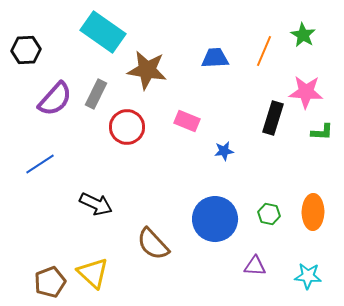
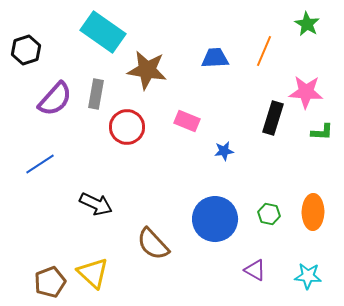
green star: moved 4 px right, 11 px up
black hexagon: rotated 16 degrees counterclockwise
gray rectangle: rotated 16 degrees counterclockwise
purple triangle: moved 4 px down; rotated 25 degrees clockwise
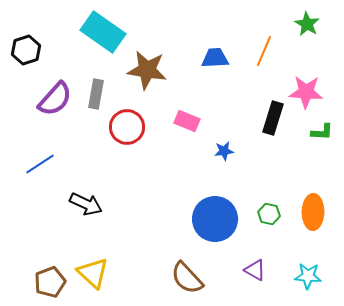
black arrow: moved 10 px left
brown semicircle: moved 34 px right, 34 px down
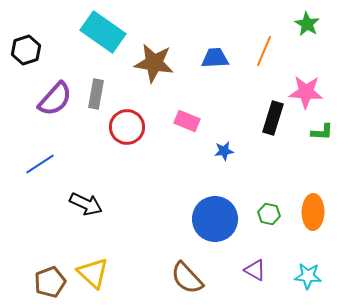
brown star: moved 7 px right, 7 px up
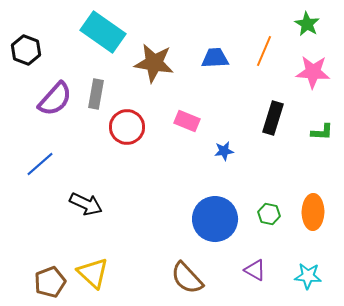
black hexagon: rotated 20 degrees counterclockwise
pink star: moved 7 px right, 20 px up
blue line: rotated 8 degrees counterclockwise
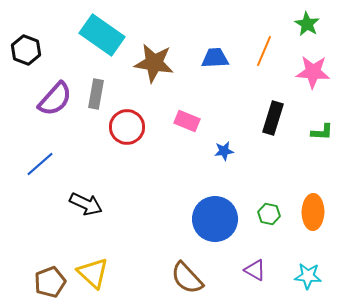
cyan rectangle: moved 1 px left, 3 px down
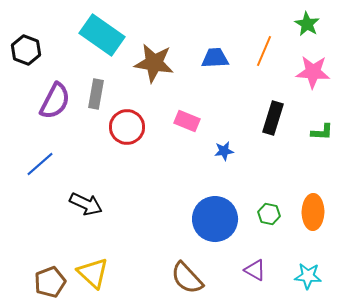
purple semicircle: moved 2 px down; rotated 15 degrees counterclockwise
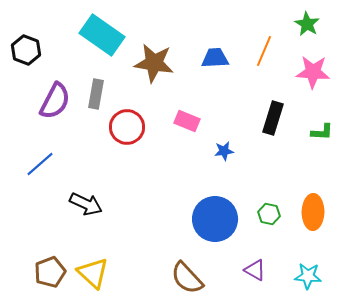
brown pentagon: moved 10 px up
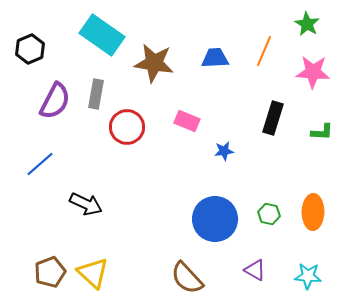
black hexagon: moved 4 px right, 1 px up; rotated 16 degrees clockwise
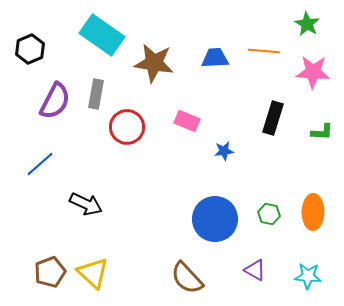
orange line: rotated 72 degrees clockwise
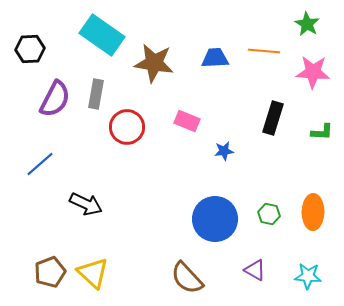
black hexagon: rotated 20 degrees clockwise
purple semicircle: moved 2 px up
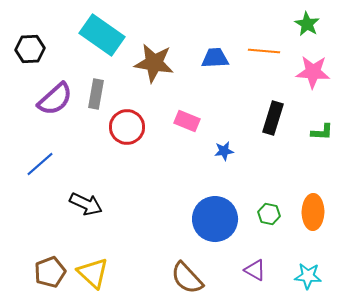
purple semicircle: rotated 21 degrees clockwise
